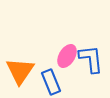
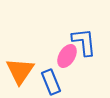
blue L-shape: moved 7 px left, 17 px up
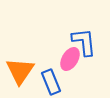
pink ellipse: moved 3 px right, 3 px down
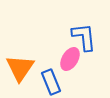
blue L-shape: moved 5 px up
orange triangle: moved 3 px up
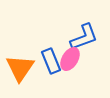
blue L-shape: rotated 76 degrees clockwise
blue rectangle: moved 21 px up
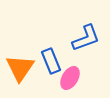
blue L-shape: moved 2 px right, 1 px down
pink ellipse: moved 19 px down
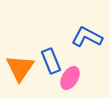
blue L-shape: moved 1 px right, 1 px up; rotated 132 degrees counterclockwise
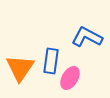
blue rectangle: rotated 30 degrees clockwise
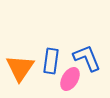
blue L-shape: moved 21 px down; rotated 40 degrees clockwise
pink ellipse: moved 1 px down
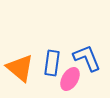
blue rectangle: moved 1 px right, 2 px down
orange triangle: rotated 24 degrees counterclockwise
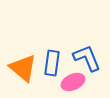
orange triangle: moved 3 px right
pink ellipse: moved 3 px right, 3 px down; rotated 35 degrees clockwise
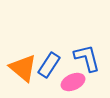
blue L-shape: rotated 8 degrees clockwise
blue rectangle: moved 3 px left, 2 px down; rotated 25 degrees clockwise
